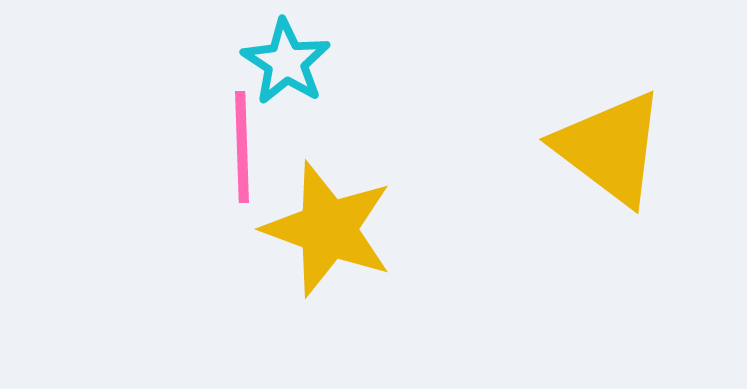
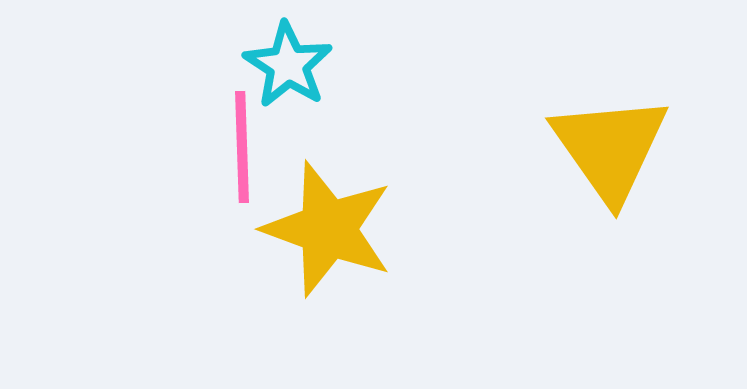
cyan star: moved 2 px right, 3 px down
yellow triangle: rotated 18 degrees clockwise
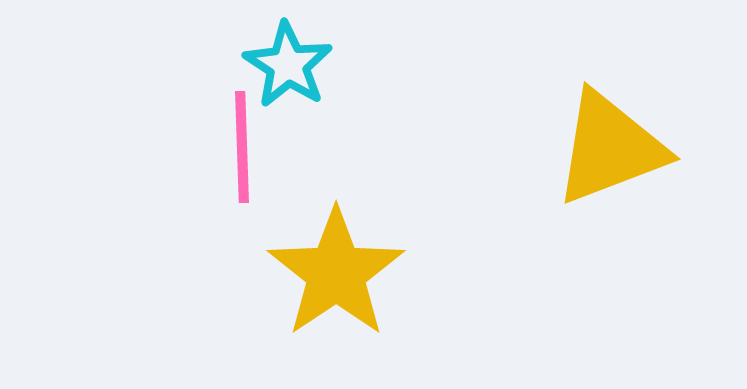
yellow triangle: rotated 44 degrees clockwise
yellow star: moved 8 px right, 44 px down; rotated 18 degrees clockwise
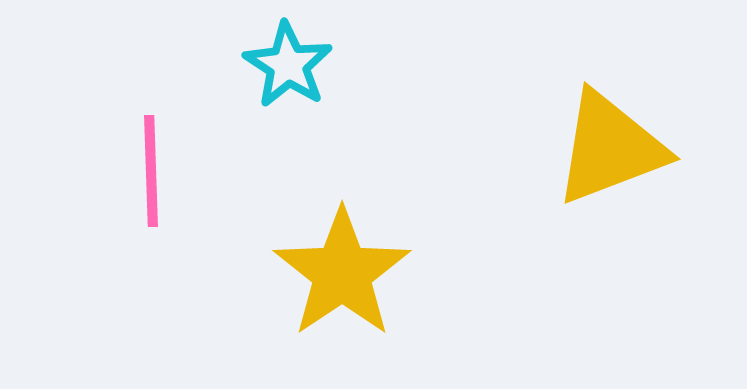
pink line: moved 91 px left, 24 px down
yellow star: moved 6 px right
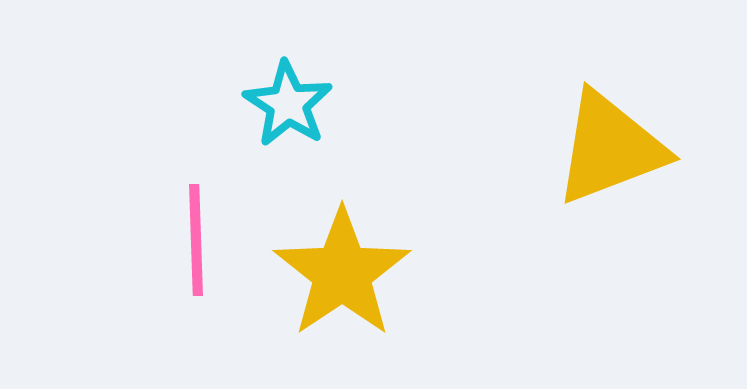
cyan star: moved 39 px down
pink line: moved 45 px right, 69 px down
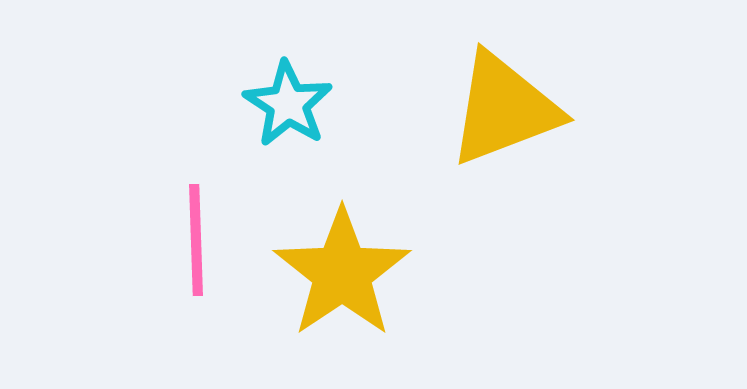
yellow triangle: moved 106 px left, 39 px up
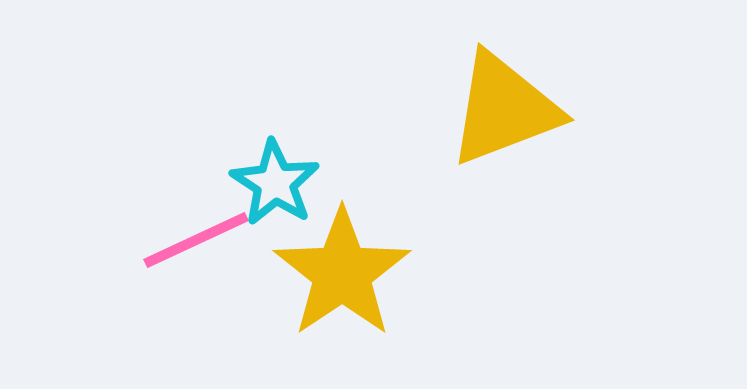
cyan star: moved 13 px left, 79 px down
pink line: rotated 67 degrees clockwise
